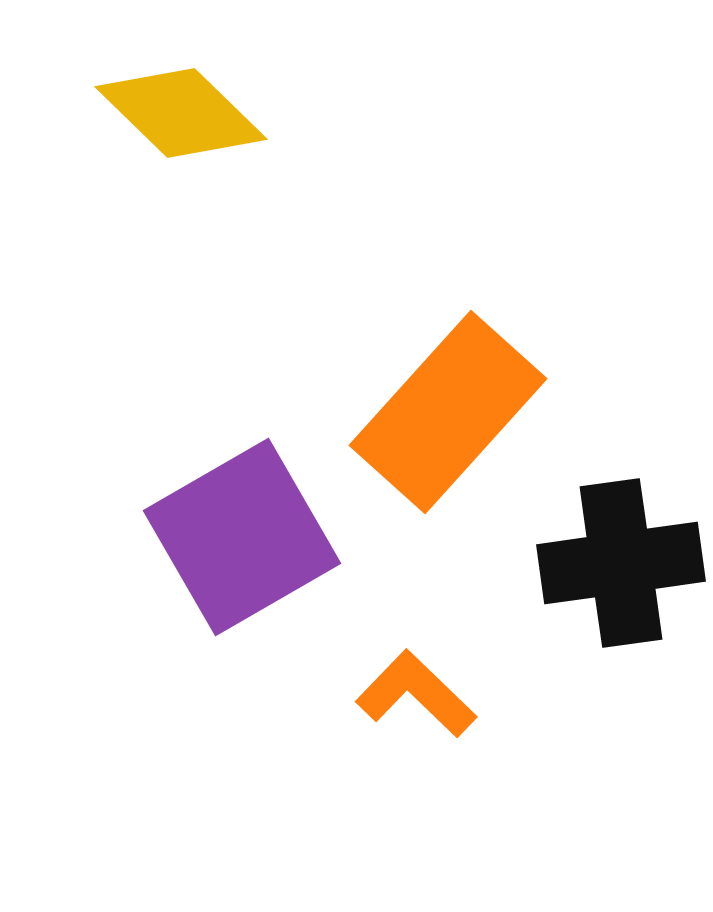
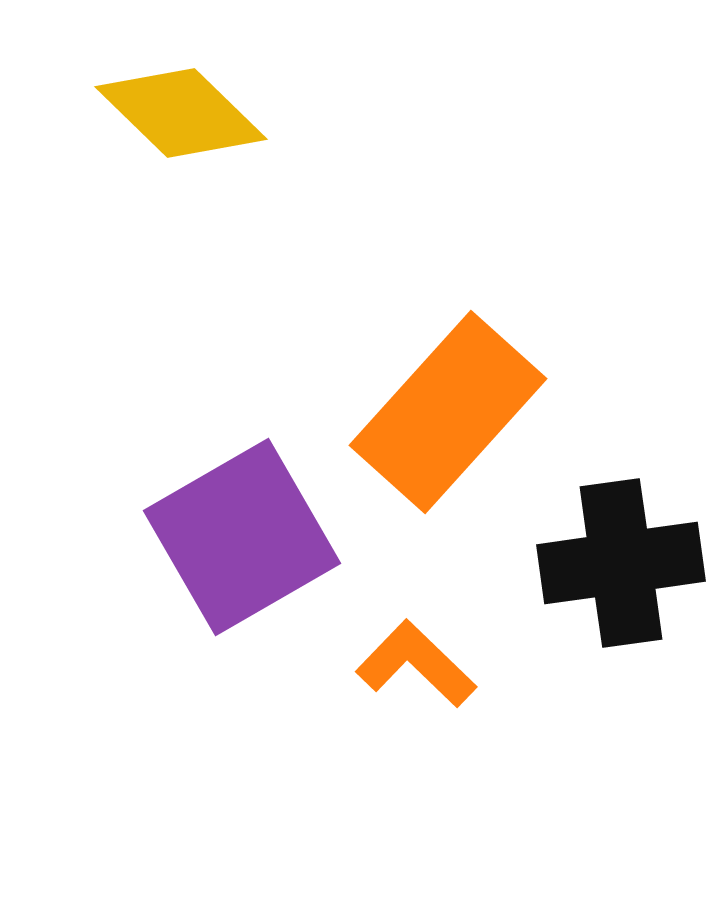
orange L-shape: moved 30 px up
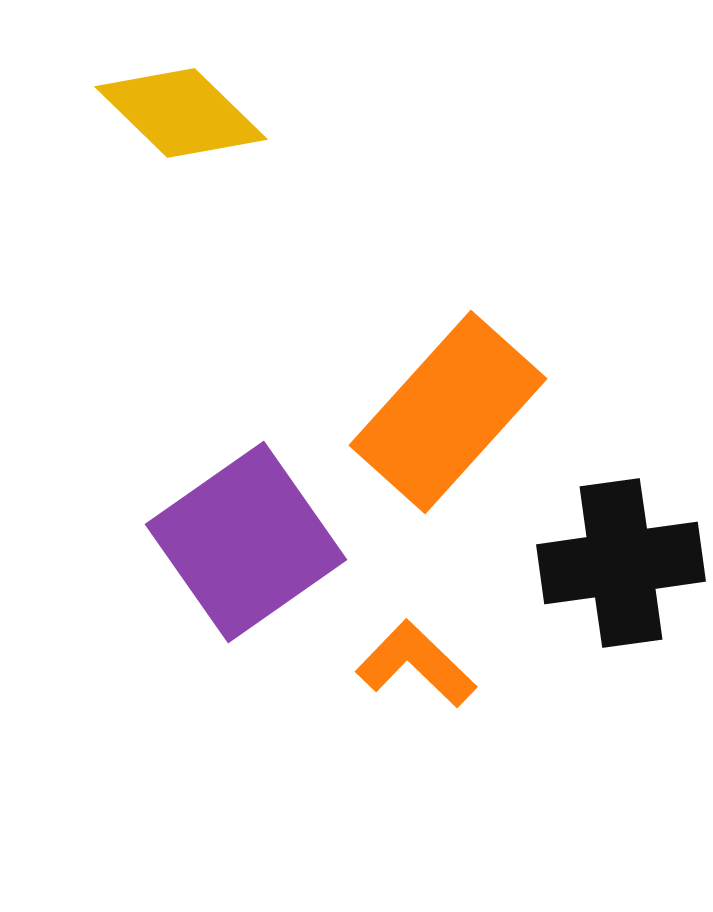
purple square: moved 4 px right, 5 px down; rotated 5 degrees counterclockwise
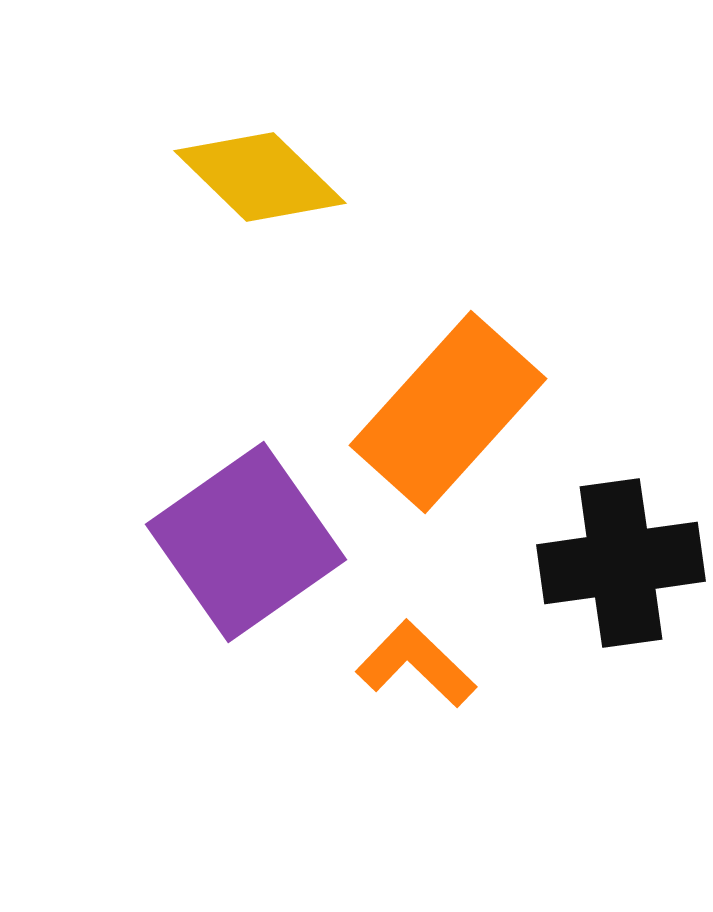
yellow diamond: moved 79 px right, 64 px down
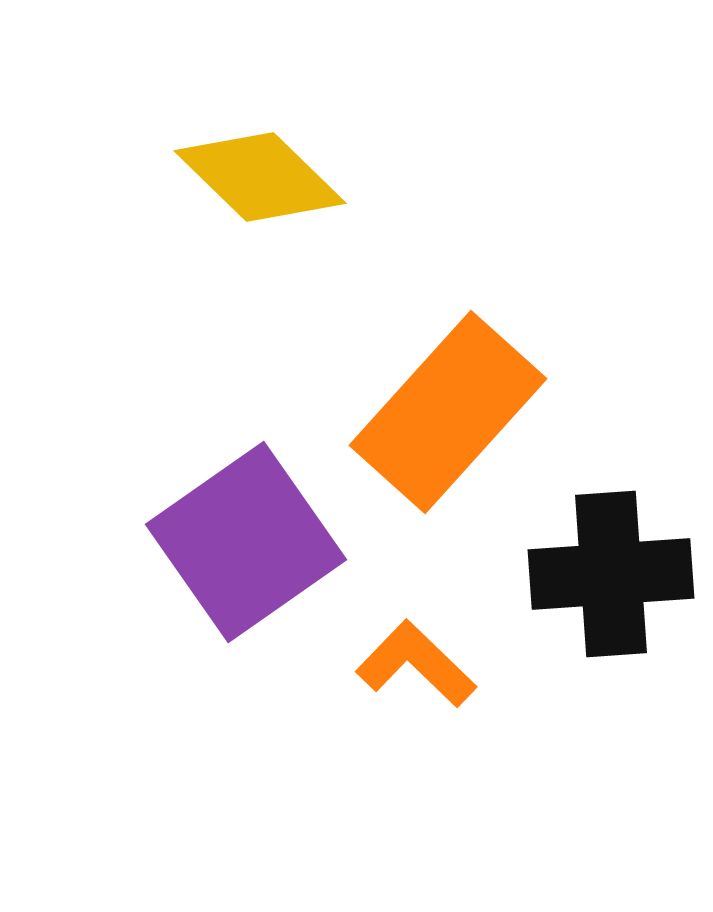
black cross: moved 10 px left, 11 px down; rotated 4 degrees clockwise
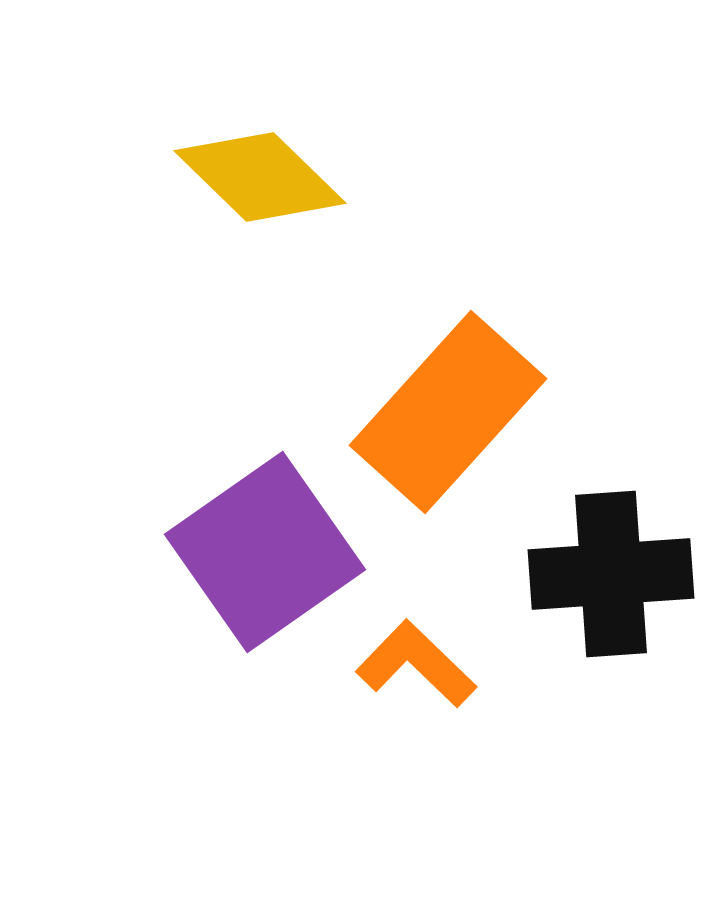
purple square: moved 19 px right, 10 px down
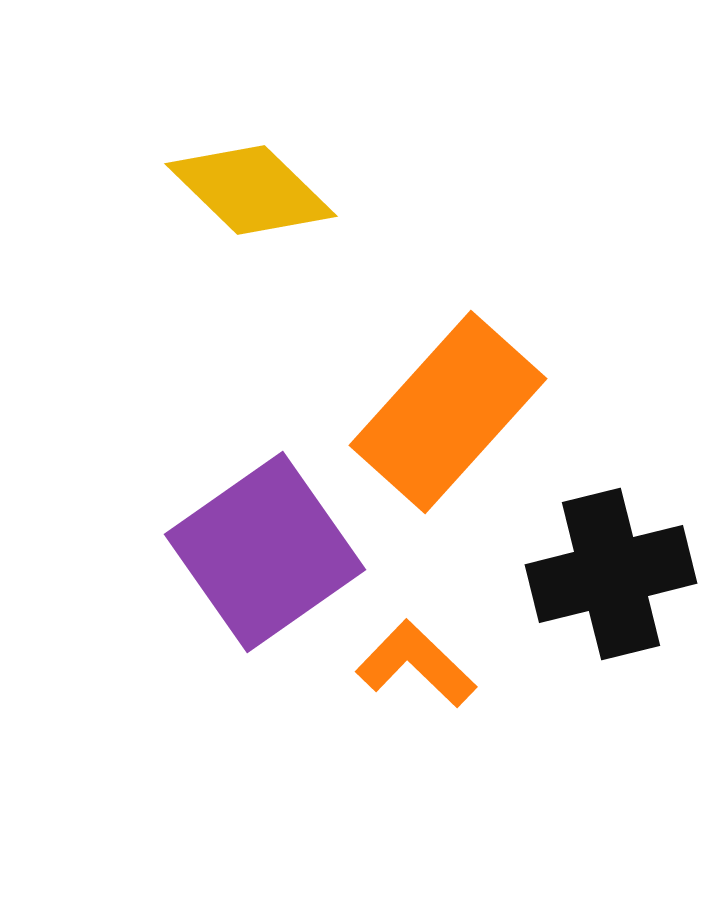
yellow diamond: moved 9 px left, 13 px down
black cross: rotated 10 degrees counterclockwise
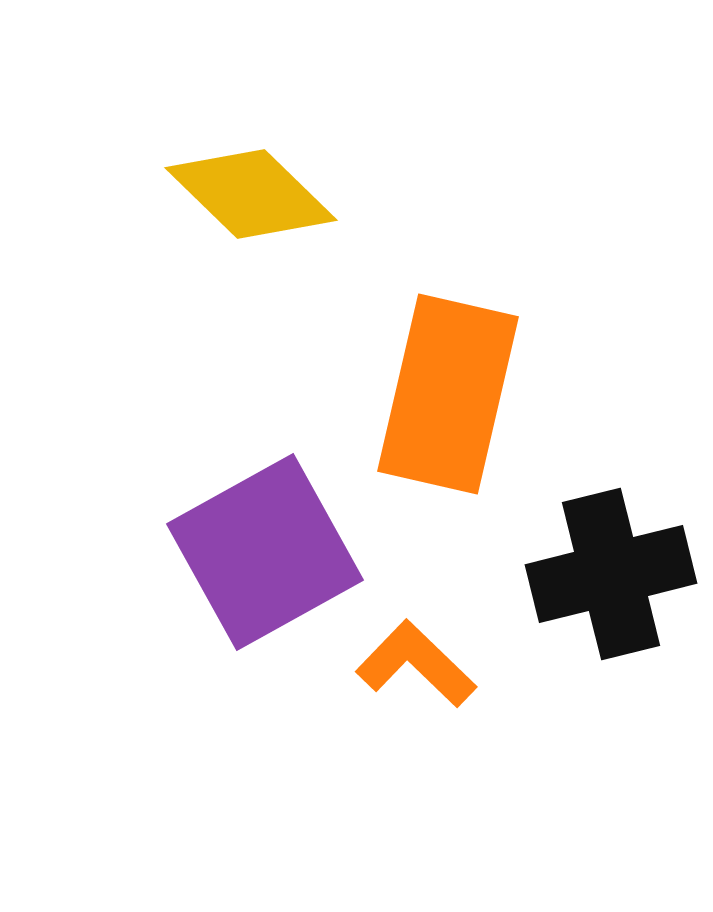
yellow diamond: moved 4 px down
orange rectangle: moved 18 px up; rotated 29 degrees counterclockwise
purple square: rotated 6 degrees clockwise
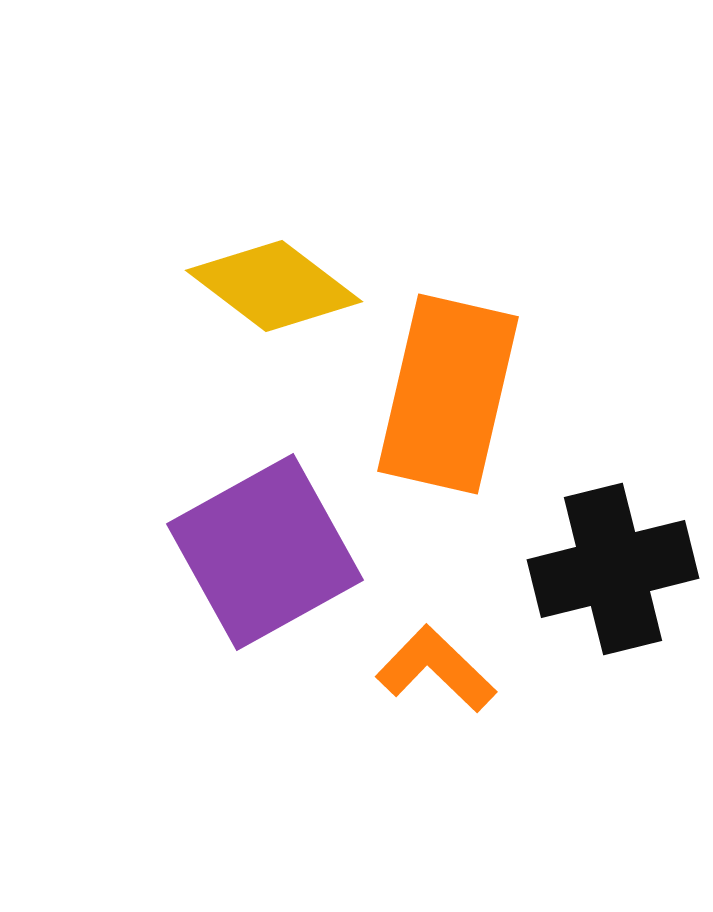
yellow diamond: moved 23 px right, 92 px down; rotated 7 degrees counterclockwise
black cross: moved 2 px right, 5 px up
orange L-shape: moved 20 px right, 5 px down
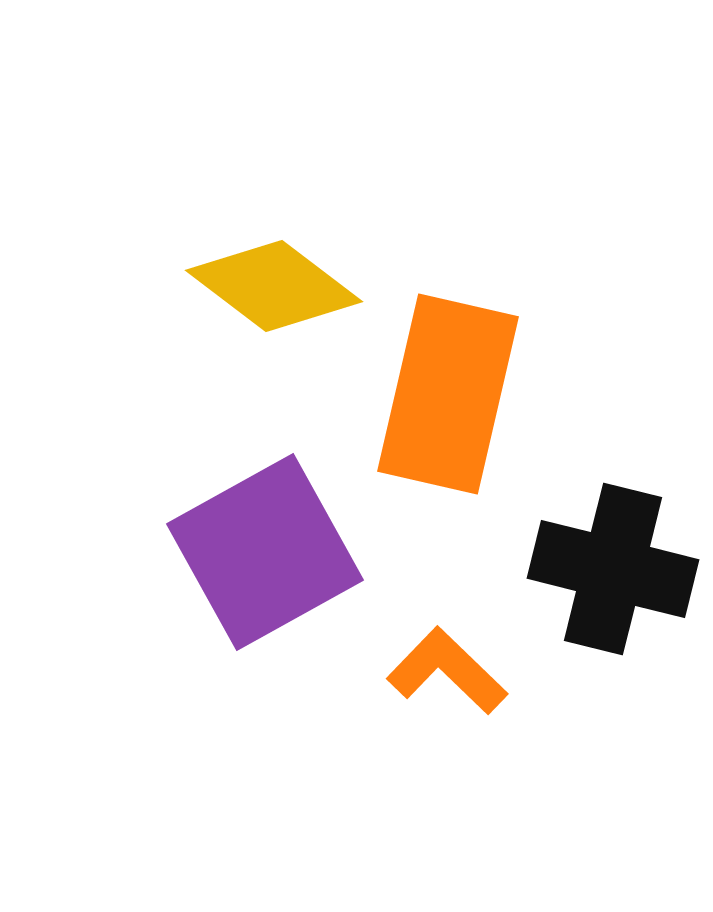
black cross: rotated 28 degrees clockwise
orange L-shape: moved 11 px right, 2 px down
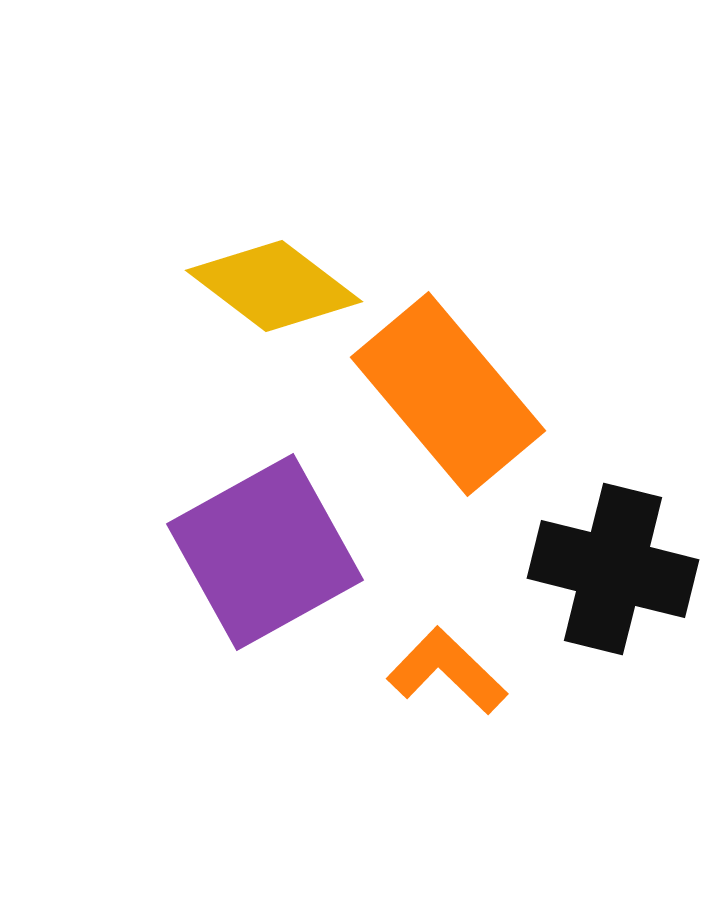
orange rectangle: rotated 53 degrees counterclockwise
